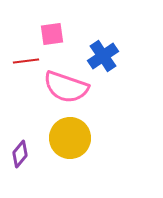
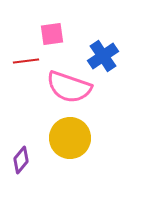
pink semicircle: moved 3 px right
purple diamond: moved 1 px right, 6 px down
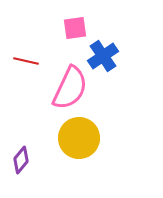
pink square: moved 23 px right, 6 px up
red line: rotated 20 degrees clockwise
pink semicircle: moved 1 px right, 1 px down; rotated 84 degrees counterclockwise
yellow circle: moved 9 px right
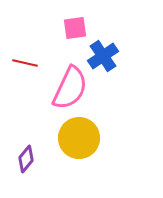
red line: moved 1 px left, 2 px down
purple diamond: moved 5 px right, 1 px up
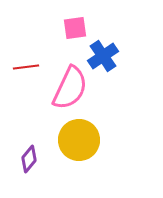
red line: moved 1 px right, 4 px down; rotated 20 degrees counterclockwise
yellow circle: moved 2 px down
purple diamond: moved 3 px right
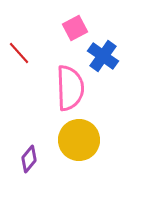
pink square: rotated 20 degrees counterclockwise
blue cross: rotated 20 degrees counterclockwise
red line: moved 7 px left, 14 px up; rotated 55 degrees clockwise
pink semicircle: rotated 27 degrees counterclockwise
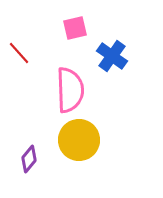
pink square: rotated 15 degrees clockwise
blue cross: moved 9 px right
pink semicircle: moved 2 px down
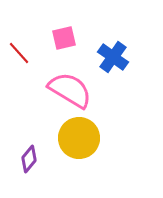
pink square: moved 11 px left, 10 px down
blue cross: moved 1 px right, 1 px down
pink semicircle: rotated 57 degrees counterclockwise
yellow circle: moved 2 px up
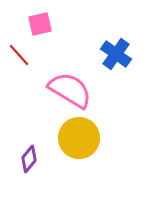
pink square: moved 24 px left, 14 px up
red line: moved 2 px down
blue cross: moved 3 px right, 3 px up
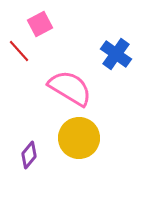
pink square: rotated 15 degrees counterclockwise
red line: moved 4 px up
pink semicircle: moved 2 px up
purple diamond: moved 4 px up
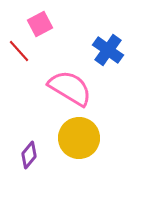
blue cross: moved 8 px left, 4 px up
